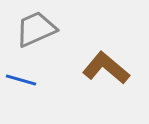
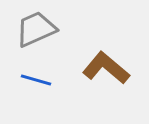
blue line: moved 15 px right
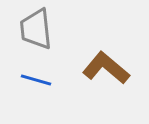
gray trapezoid: rotated 72 degrees counterclockwise
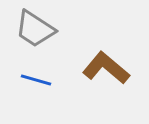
gray trapezoid: moved 1 px left; rotated 51 degrees counterclockwise
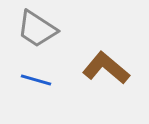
gray trapezoid: moved 2 px right
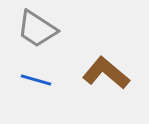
brown L-shape: moved 5 px down
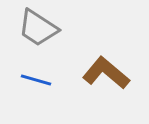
gray trapezoid: moved 1 px right, 1 px up
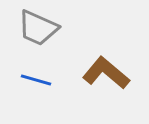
gray trapezoid: rotated 9 degrees counterclockwise
